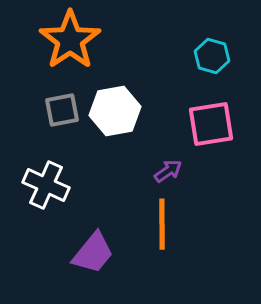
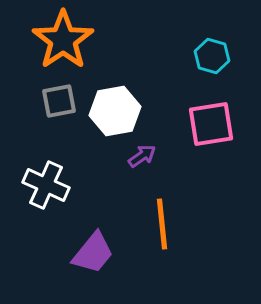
orange star: moved 7 px left
gray square: moved 3 px left, 9 px up
purple arrow: moved 26 px left, 15 px up
orange line: rotated 6 degrees counterclockwise
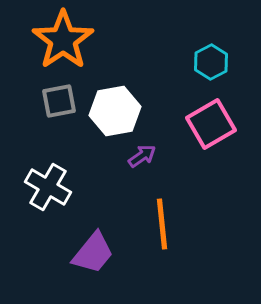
cyan hexagon: moved 1 px left, 6 px down; rotated 16 degrees clockwise
pink square: rotated 21 degrees counterclockwise
white cross: moved 2 px right, 2 px down; rotated 6 degrees clockwise
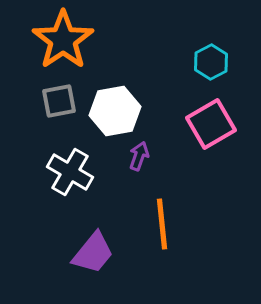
purple arrow: moved 3 px left; rotated 36 degrees counterclockwise
white cross: moved 22 px right, 15 px up
